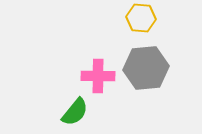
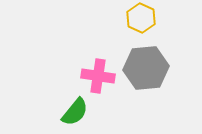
yellow hexagon: rotated 20 degrees clockwise
pink cross: rotated 8 degrees clockwise
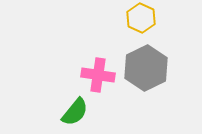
gray hexagon: rotated 21 degrees counterclockwise
pink cross: moved 1 px up
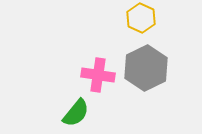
green semicircle: moved 1 px right, 1 px down
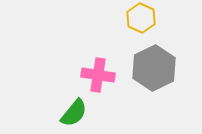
gray hexagon: moved 8 px right
green semicircle: moved 2 px left
